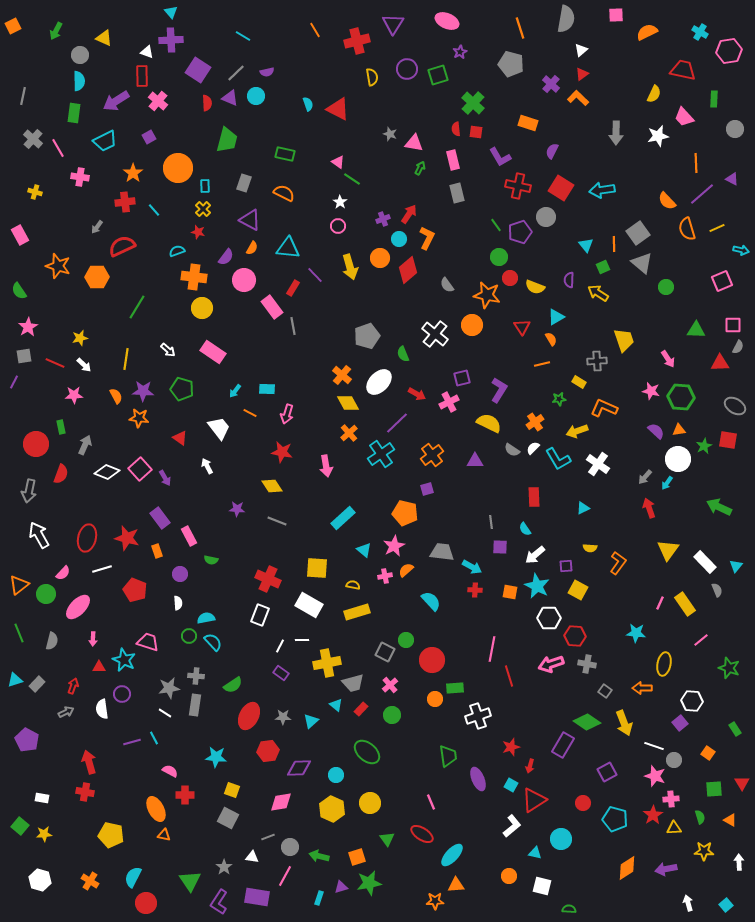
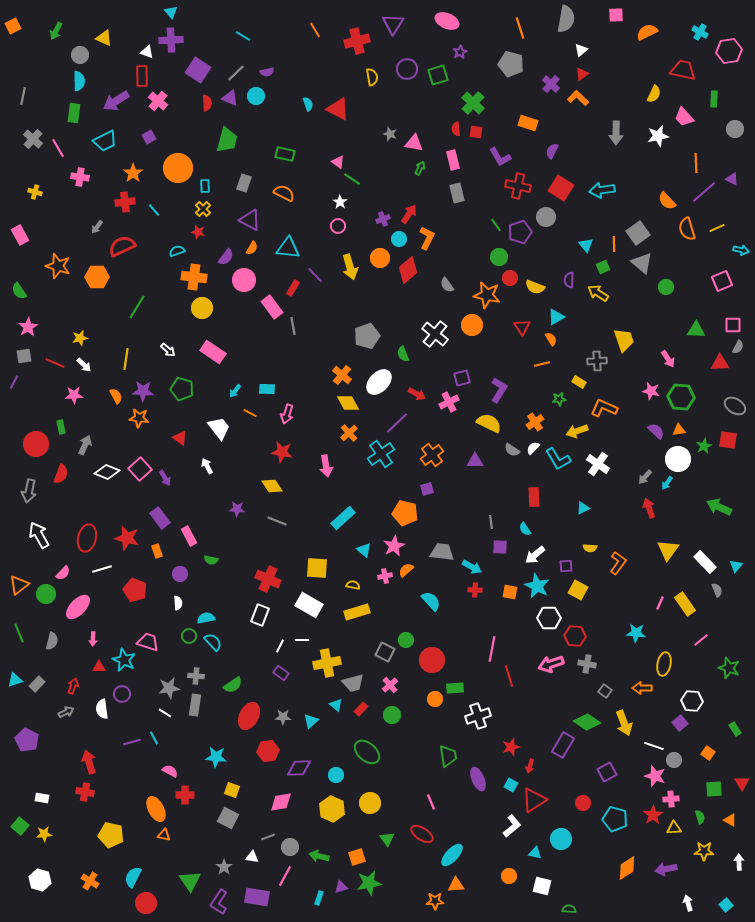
purple line at (702, 194): moved 2 px right, 2 px up
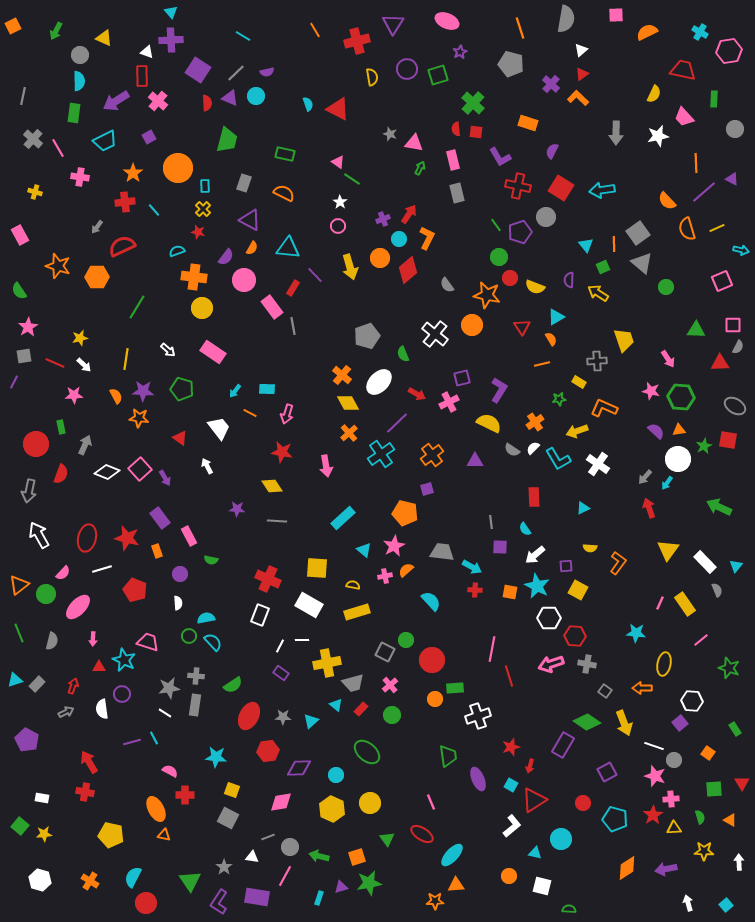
gray line at (277, 521): rotated 18 degrees counterclockwise
red arrow at (89, 762): rotated 15 degrees counterclockwise
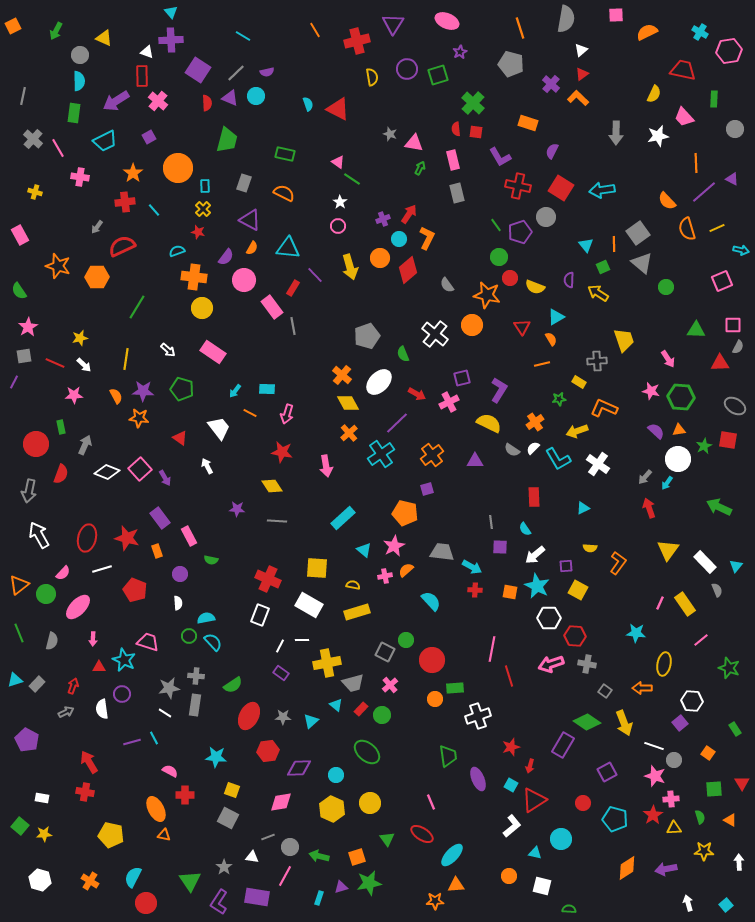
green circle at (392, 715): moved 10 px left
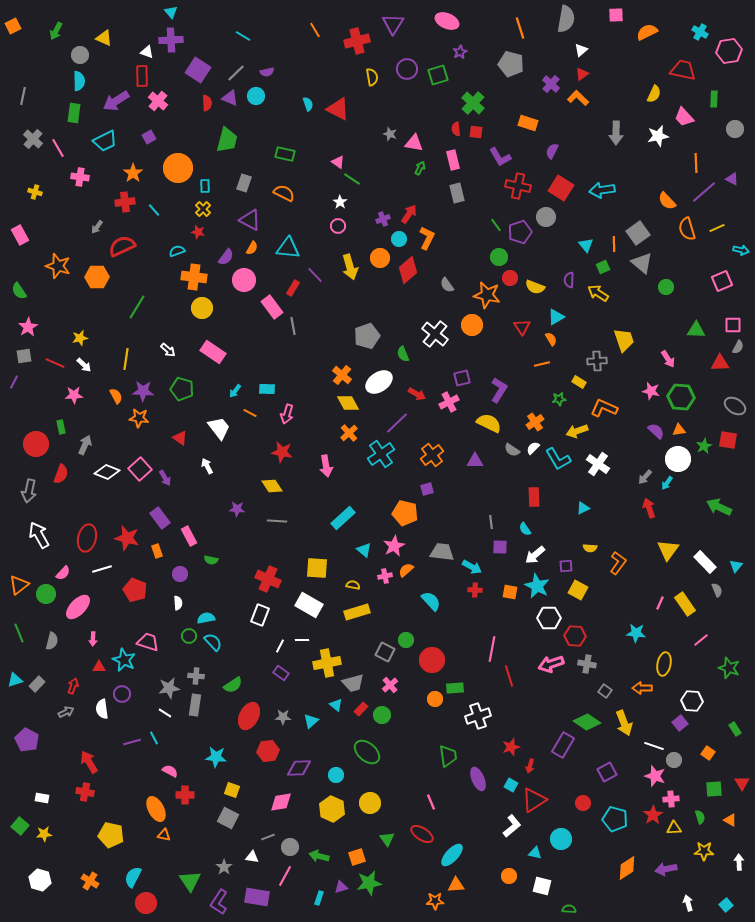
white ellipse at (379, 382): rotated 12 degrees clockwise
